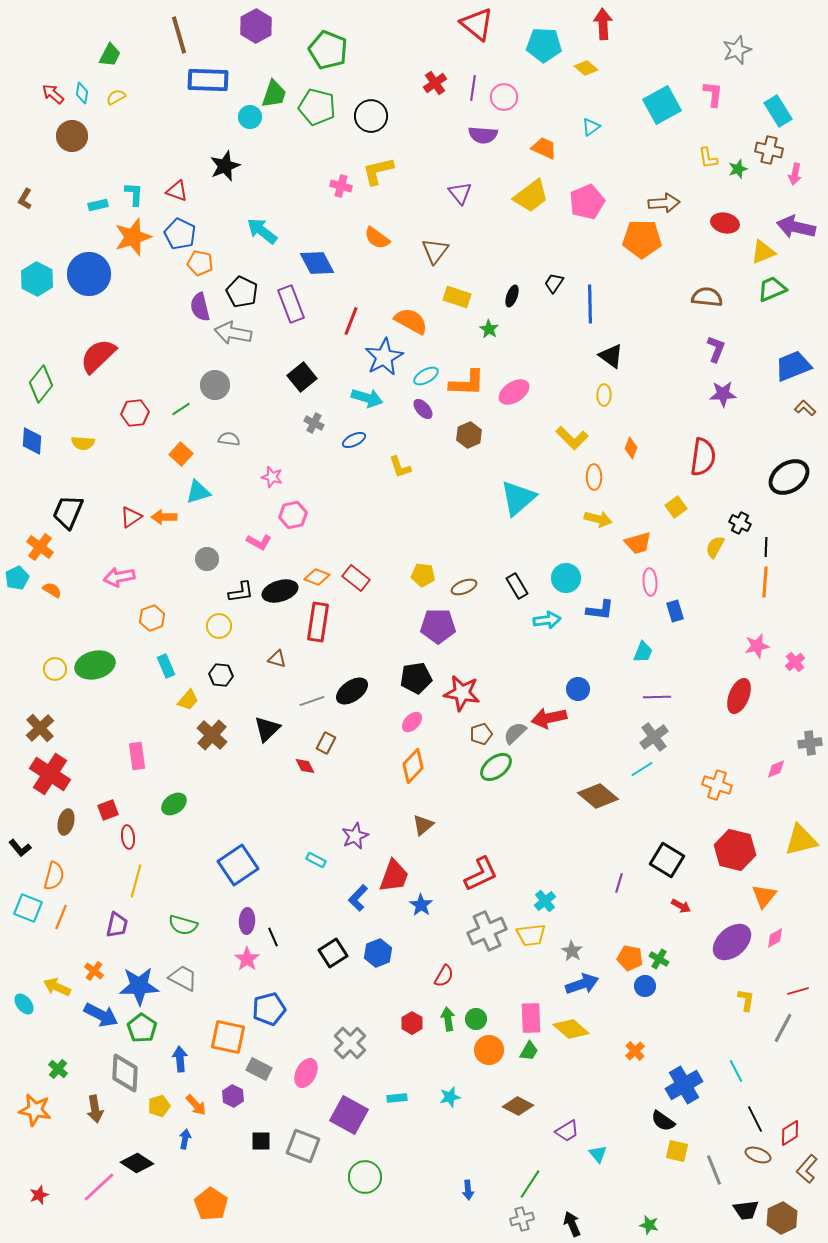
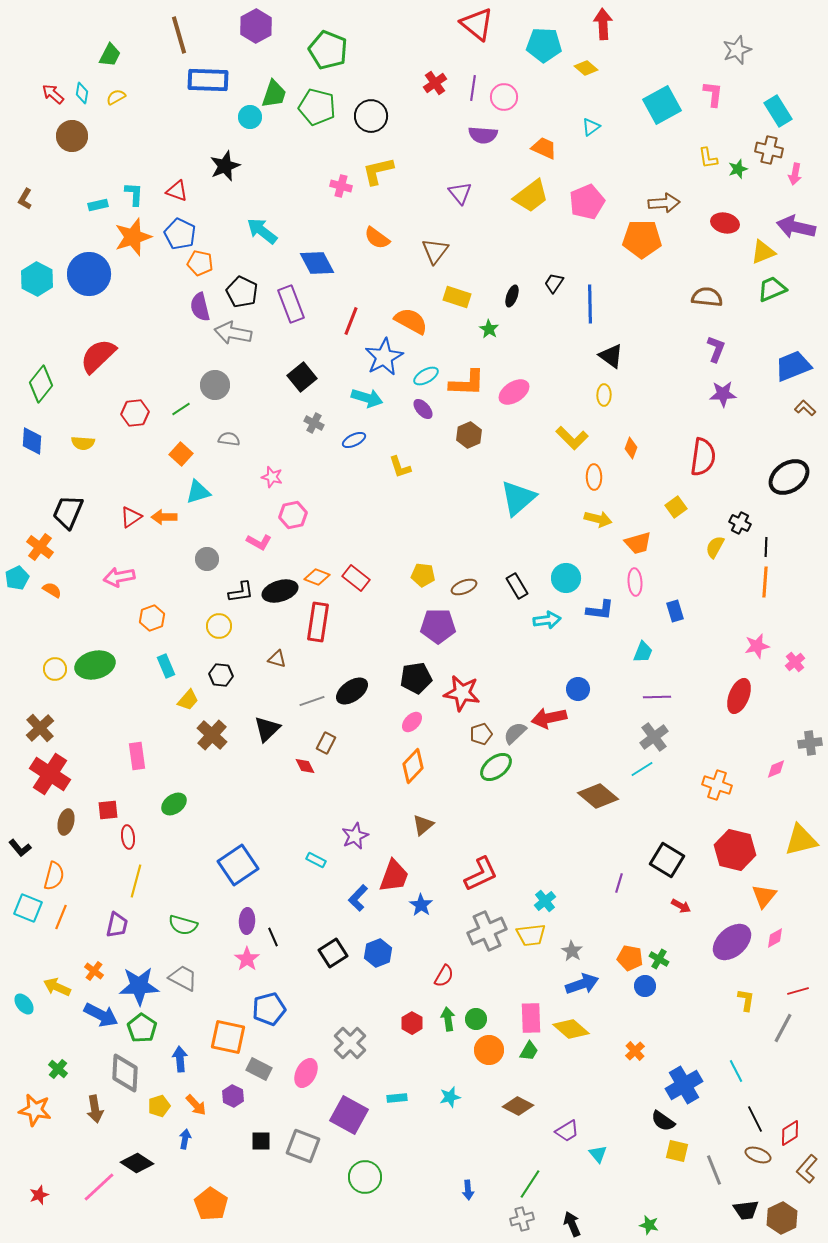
pink ellipse at (650, 582): moved 15 px left
red square at (108, 810): rotated 15 degrees clockwise
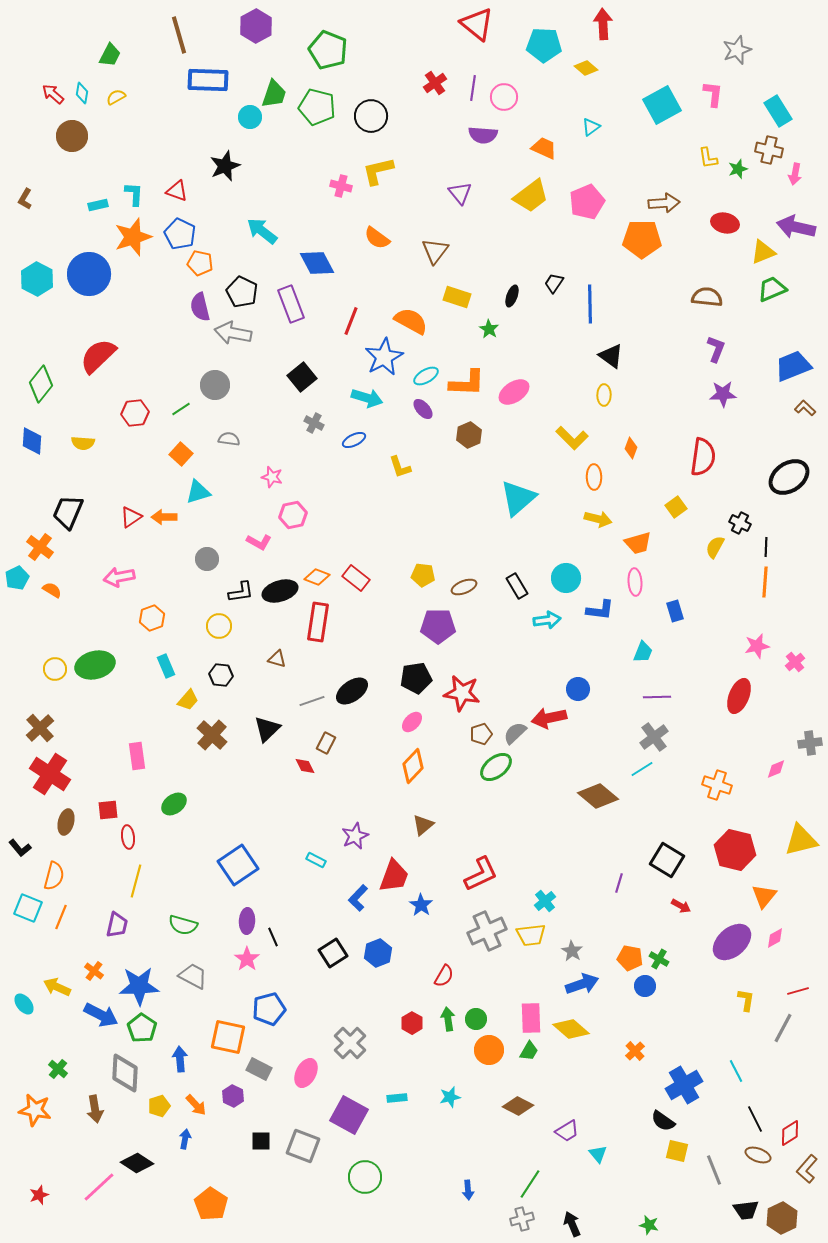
gray trapezoid at (183, 978): moved 10 px right, 2 px up
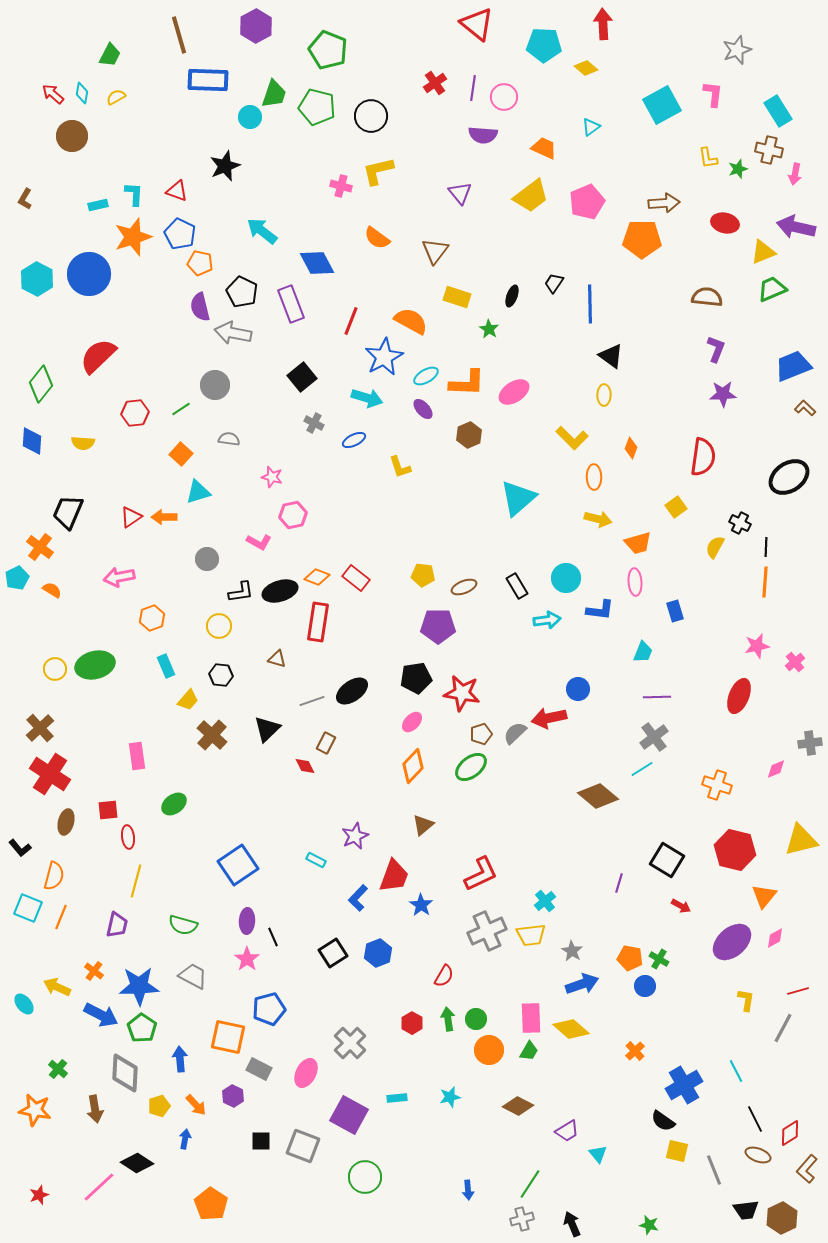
green ellipse at (496, 767): moved 25 px left
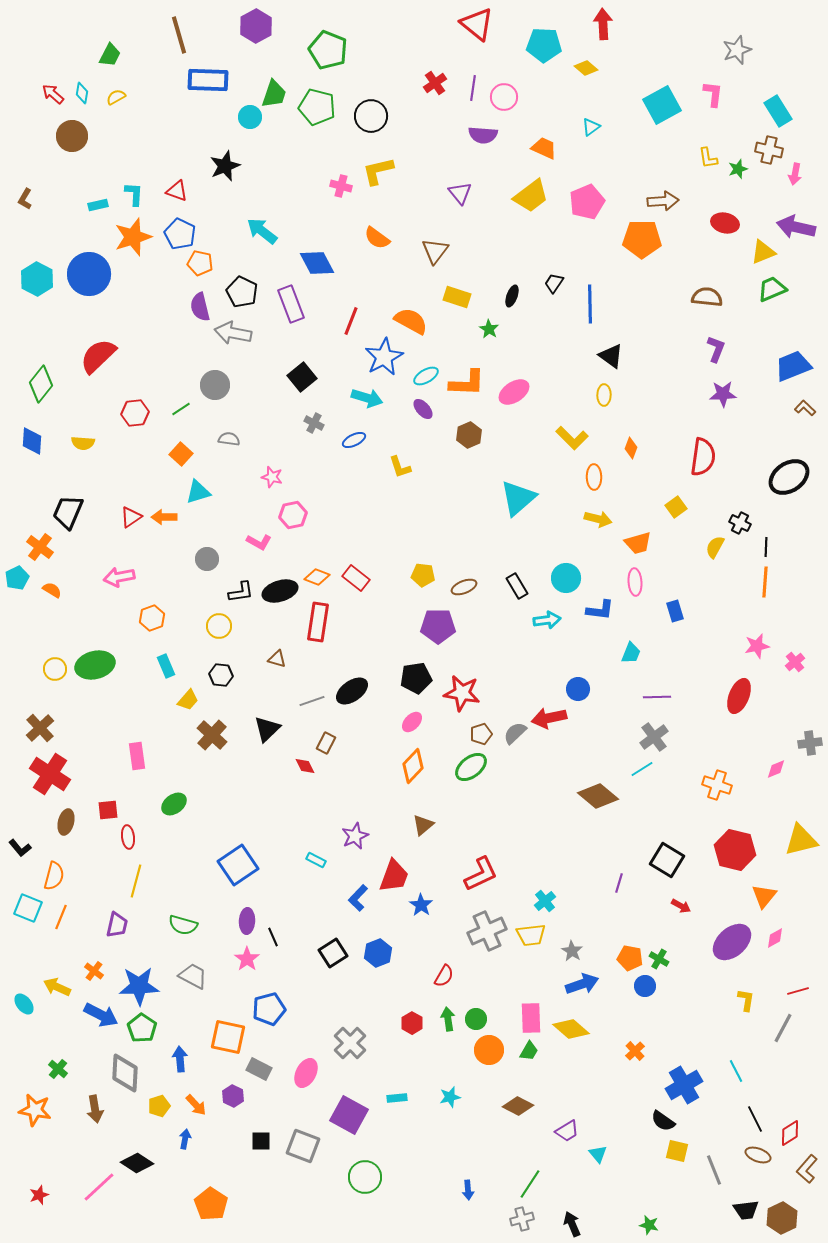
brown arrow at (664, 203): moved 1 px left, 2 px up
cyan trapezoid at (643, 652): moved 12 px left, 1 px down
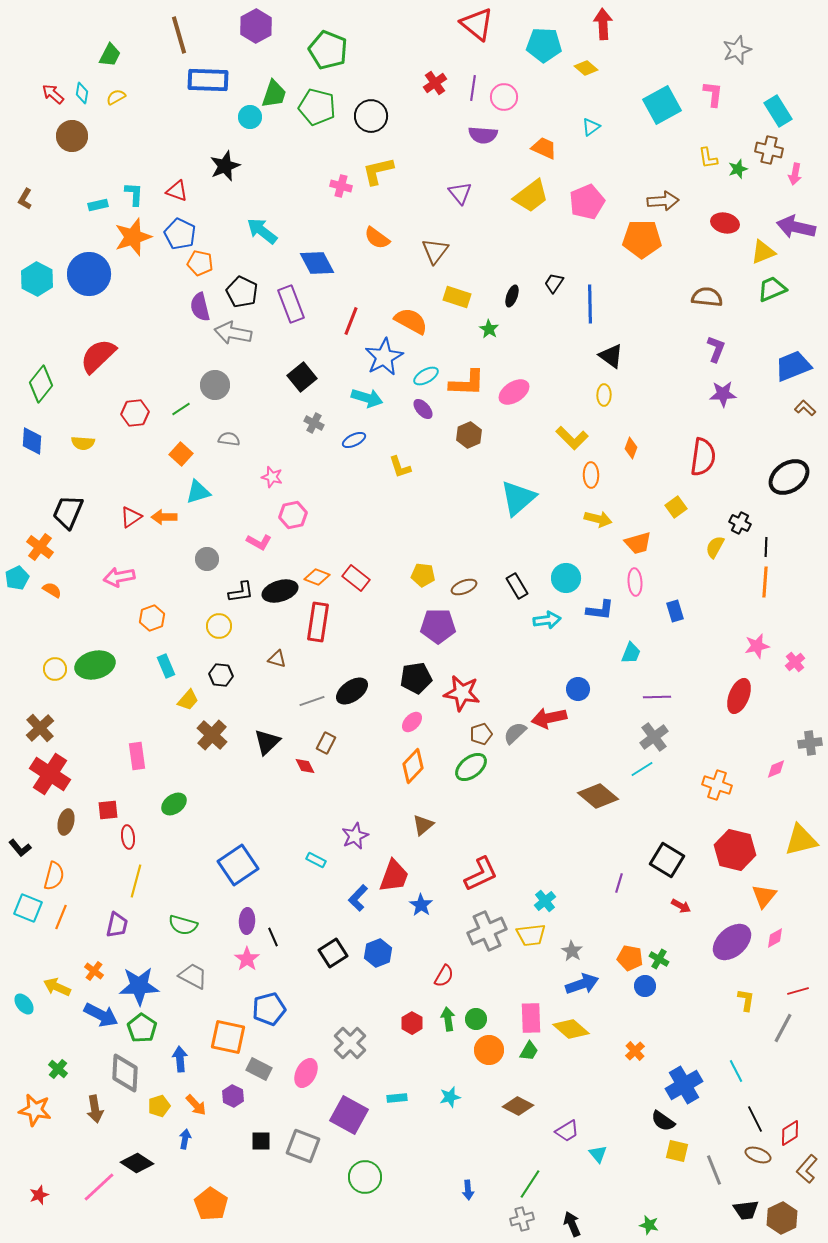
orange ellipse at (594, 477): moved 3 px left, 2 px up
black triangle at (267, 729): moved 13 px down
